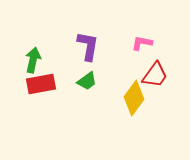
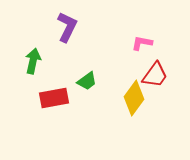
purple L-shape: moved 21 px left, 19 px up; rotated 16 degrees clockwise
green arrow: moved 1 px down
red rectangle: moved 13 px right, 14 px down
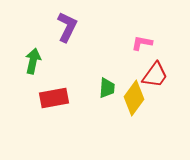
green trapezoid: moved 20 px right, 7 px down; rotated 50 degrees counterclockwise
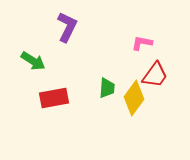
green arrow: rotated 110 degrees clockwise
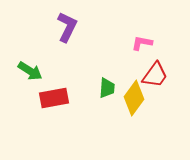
green arrow: moved 3 px left, 10 px down
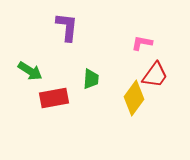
purple L-shape: rotated 20 degrees counterclockwise
green trapezoid: moved 16 px left, 9 px up
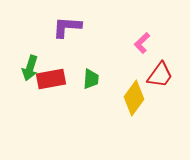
purple L-shape: rotated 92 degrees counterclockwise
pink L-shape: rotated 55 degrees counterclockwise
green arrow: moved 3 px up; rotated 75 degrees clockwise
red trapezoid: moved 5 px right
red rectangle: moved 3 px left, 19 px up
